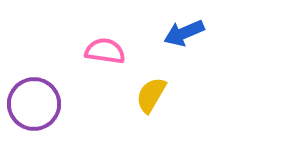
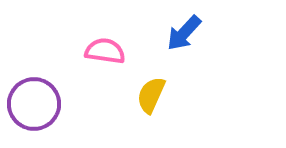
blue arrow: rotated 24 degrees counterclockwise
yellow semicircle: rotated 6 degrees counterclockwise
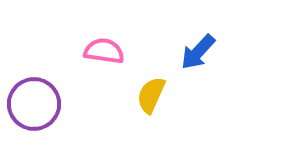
blue arrow: moved 14 px right, 19 px down
pink semicircle: moved 1 px left
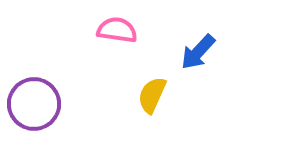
pink semicircle: moved 13 px right, 21 px up
yellow semicircle: moved 1 px right
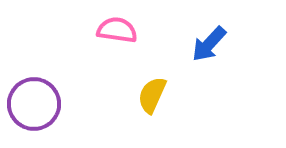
blue arrow: moved 11 px right, 8 px up
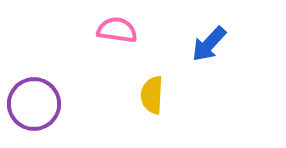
yellow semicircle: rotated 21 degrees counterclockwise
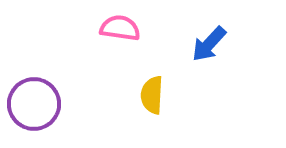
pink semicircle: moved 3 px right, 2 px up
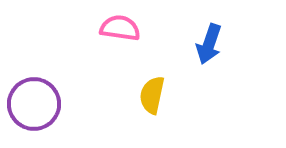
blue arrow: rotated 24 degrees counterclockwise
yellow semicircle: rotated 9 degrees clockwise
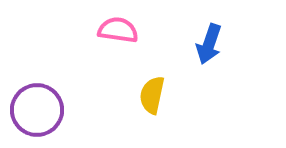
pink semicircle: moved 2 px left, 2 px down
purple circle: moved 3 px right, 6 px down
